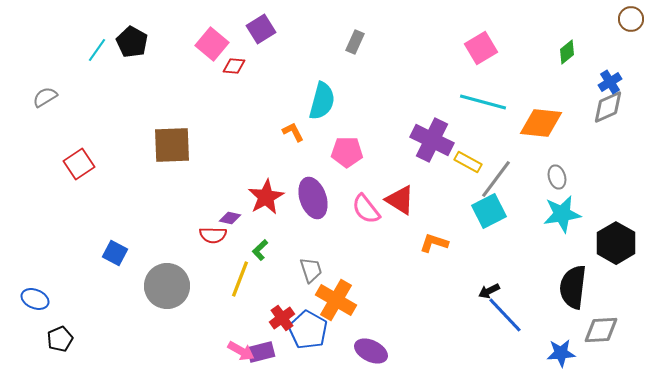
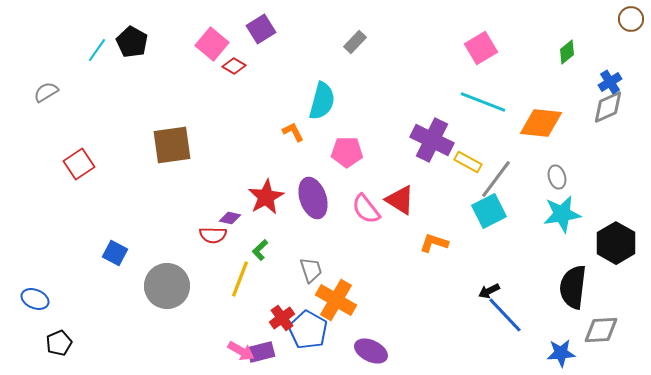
gray rectangle at (355, 42): rotated 20 degrees clockwise
red diamond at (234, 66): rotated 25 degrees clockwise
gray semicircle at (45, 97): moved 1 px right, 5 px up
cyan line at (483, 102): rotated 6 degrees clockwise
brown square at (172, 145): rotated 6 degrees counterclockwise
black pentagon at (60, 339): moved 1 px left, 4 px down
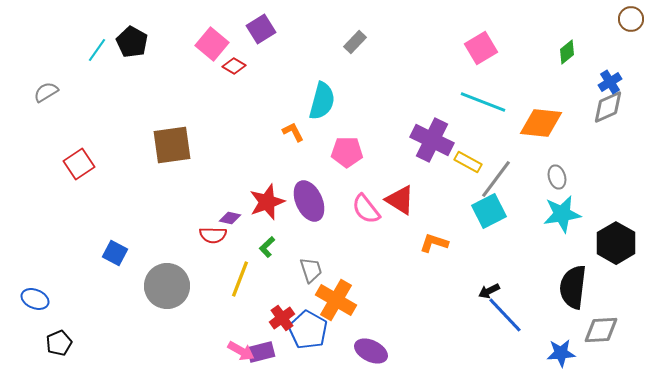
red star at (266, 197): moved 1 px right, 5 px down; rotated 9 degrees clockwise
purple ellipse at (313, 198): moved 4 px left, 3 px down; rotated 6 degrees counterclockwise
green L-shape at (260, 250): moved 7 px right, 3 px up
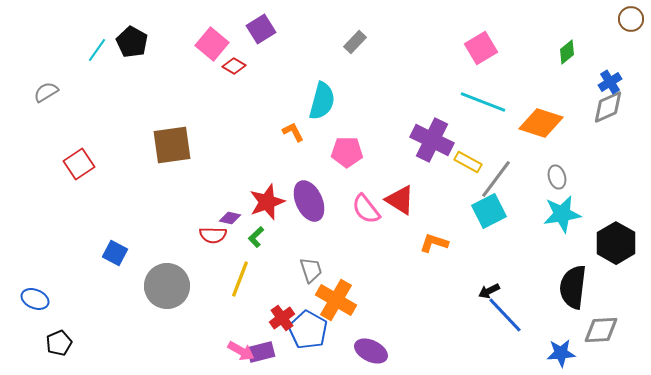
orange diamond at (541, 123): rotated 12 degrees clockwise
green L-shape at (267, 247): moved 11 px left, 10 px up
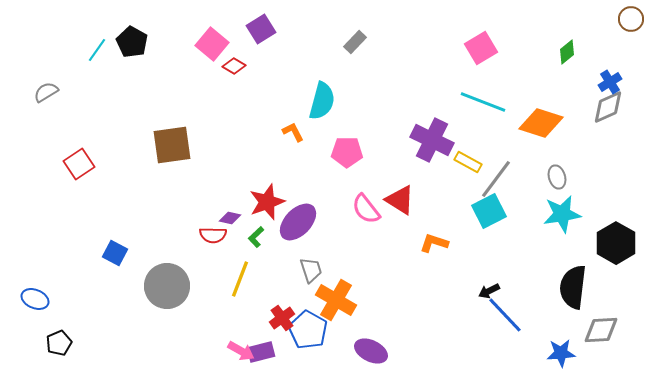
purple ellipse at (309, 201): moved 11 px left, 21 px down; rotated 69 degrees clockwise
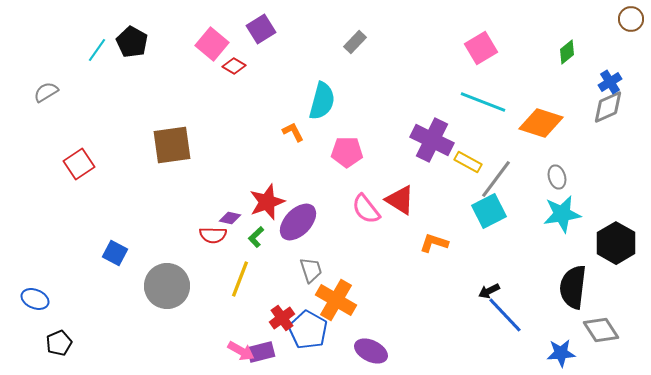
gray diamond at (601, 330): rotated 60 degrees clockwise
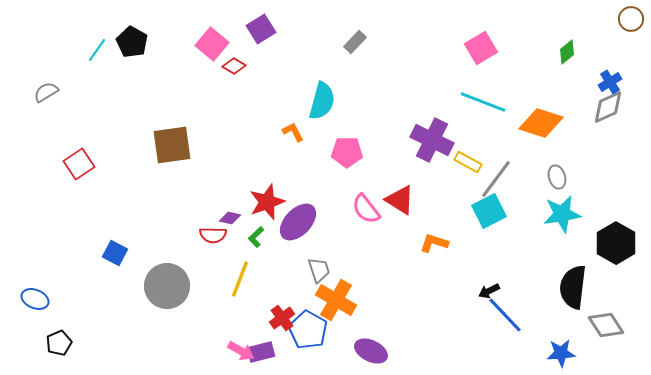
gray trapezoid at (311, 270): moved 8 px right
gray diamond at (601, 330): moved 5 px right, 5 px up
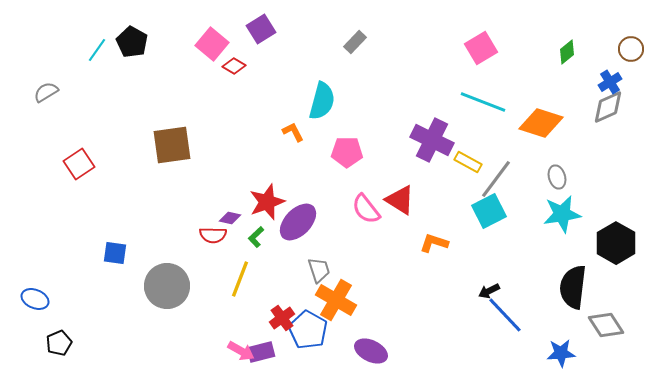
brown circle at (631, 19): moved 30 px down
blue square at (115, 253): rotated 20 degrees counterclockwise
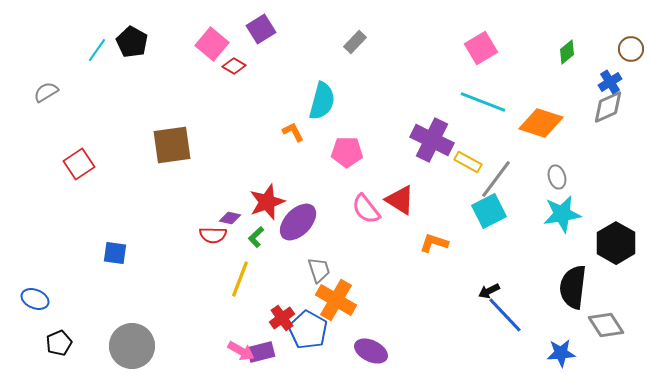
gray circle at (167, 286): moved 35 px left, 60 px down
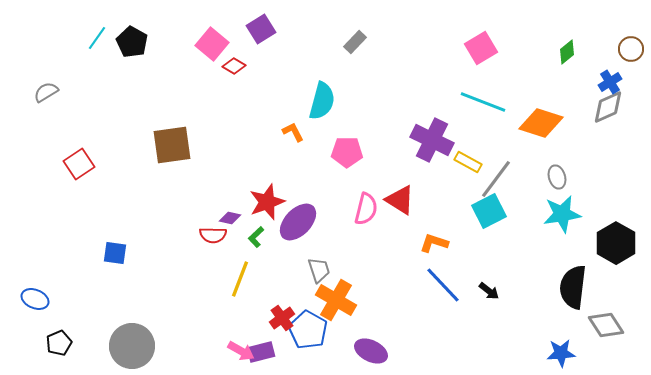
cyan line at (97, 50): moved 12 px up
pink semicircle at (366, 209): rotated 128 degrees counterclockwise
black arrow at (489, 291): rotated 115 degrees counterclockwise
blue line at (505, 315): moved 62 px left, 30 px up
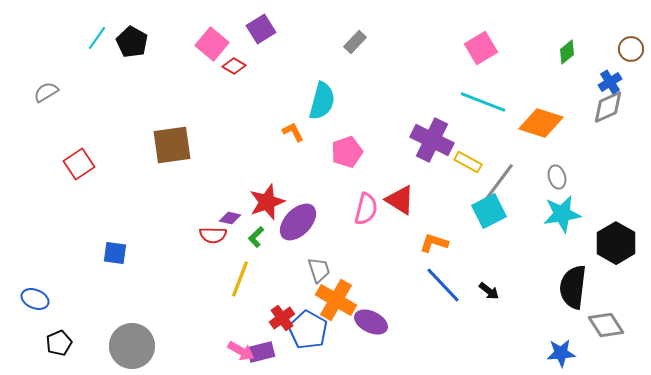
pink pentagon at (347, 152): rotated 20 degrees counterclockwise
gray line at (496, 179): moved 3 px right, 3 px down
purple ellipse at (371, 351): moved 29 px up
